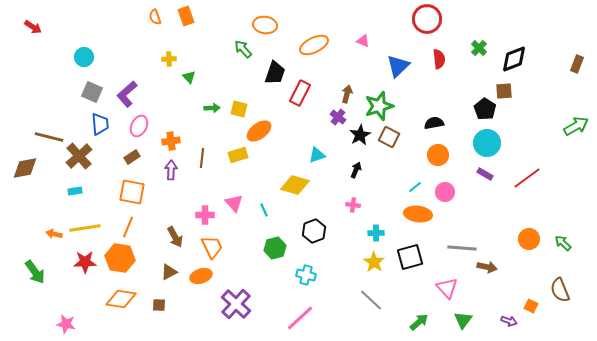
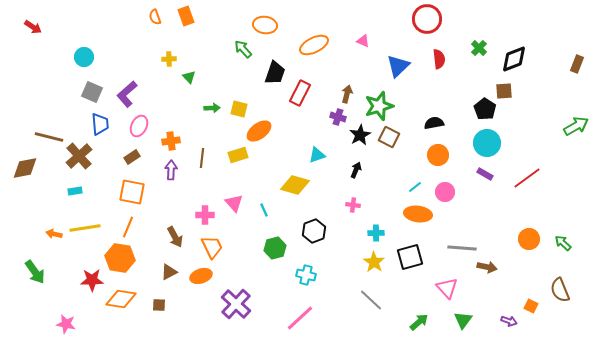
purple cross at (338, 117): rotated 21 degrees counterclockwise
red star at (85, 262): moved 7 px right, 18 px down
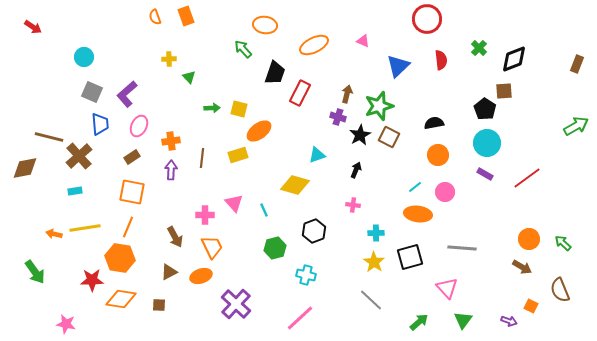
red semicircle at (439, 59): moved 2 px right, 1 px down
brown arrow at (487, 267): moved 35 px right; rotated 18 degrees clockwise
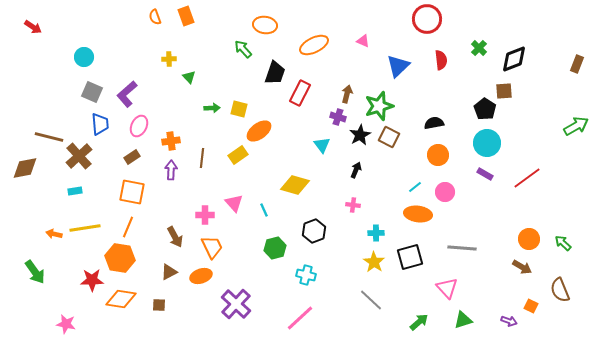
yellow rectangle at (238, 155): rotated 18 degrees counterclockwise
cyan triangle at (317, 155): moved 5 px right, 10 px up; rotated 48 degrees counterclockwise
green triangle at (463, 320): rotated 36 degrees clockwise
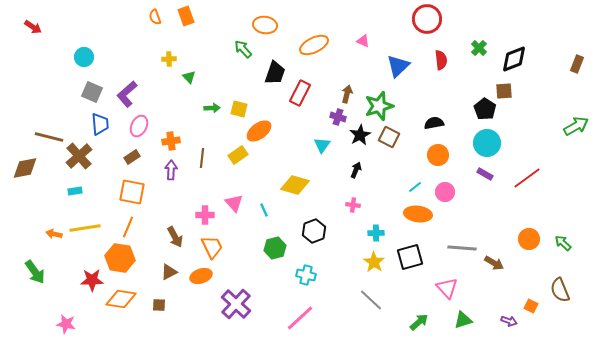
cyan triangle at (322, 145): rotated 12 degrees clockwise
brown arrow at (522, 267): moved 28 px left, 4 px up
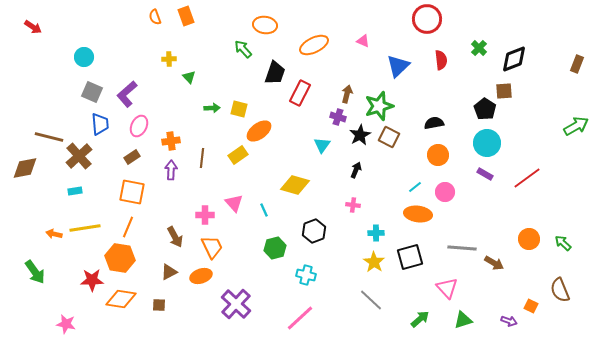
green arrow at (419, 322): moved 1 px right, 3 px up
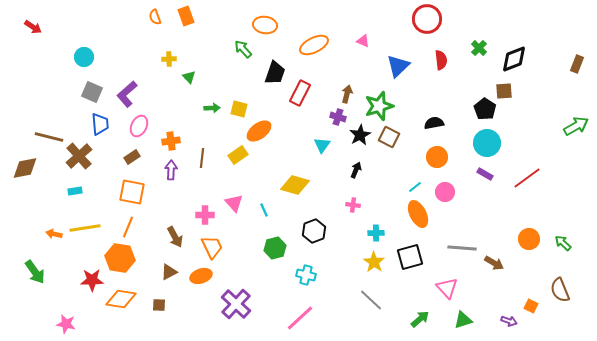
orange circle at (438, 155): moved 1 px left, 2 px down
orange ellipse at (418, 214): rotated 56 degrees clockwise
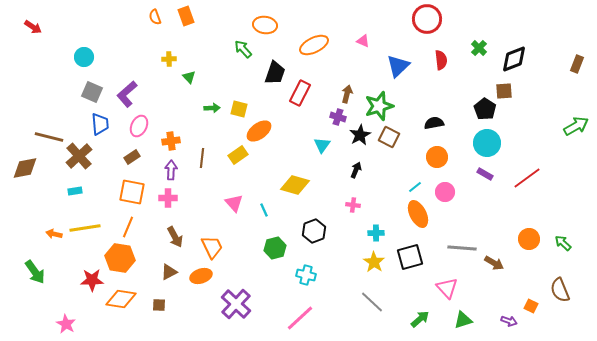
pink cross at (205, 215): moved 37 px left, 17 px up
gray line at (371, 300): moved 1 px right, 2 px down
pink star at (66, 324): rotated 18 degrees clockwise
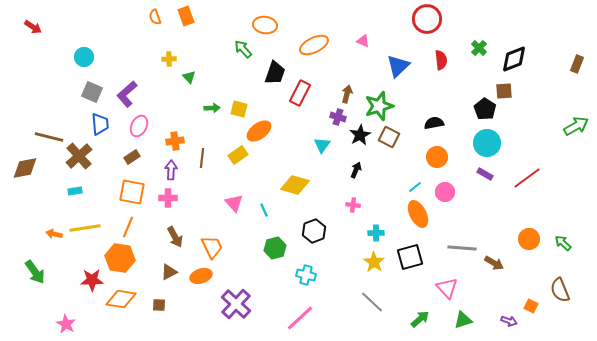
orange cross at (171, 141): moved 4 px right
